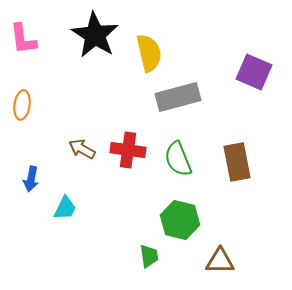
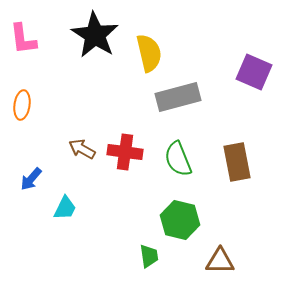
red cross: moved 3 px left, 2 px down
blue arrow: rotated 30 degrees clockwise
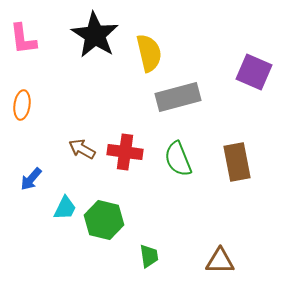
green hexagon: moved 76 px left
